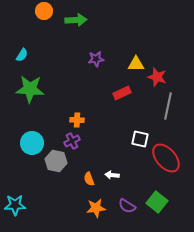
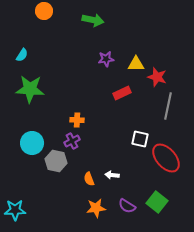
green arrow: moved 17 px right; rotated 15 degrees clockwise
purple star: moved 10 px right
cyan star: moved 5 px down
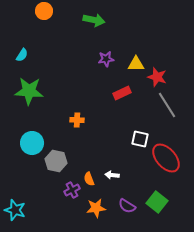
green arrow: moved 1 px right
green star: moved 1 px left, 2 px down
gray line: moved 1 px left, 1 px up; rotated 44 degrees counterclockwise
purple cross: moved 49 px down
cyan star: rotated 20 degrees clockwise
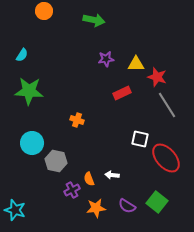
orange cross: rotated 16 degrees clockwise
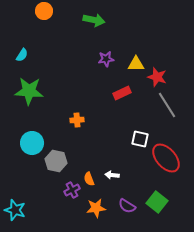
orange cross: rotated 24 degrees counterclockwise
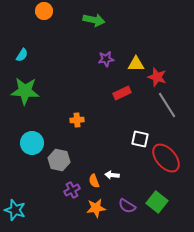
green star: moved 4 px left
gray hexagon: moved 3 px right, 1 px up
orange semicircle: moved 5 px right, 2 px down
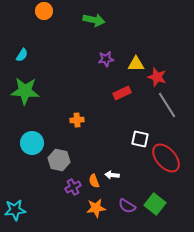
purple cross: moved 1 px right, 3 px up
green square: moved 2 px left, 2 px down
cyan star: rotated 25 degrees counterclockwise
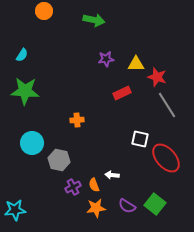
orange semicircle: moved 4 px down
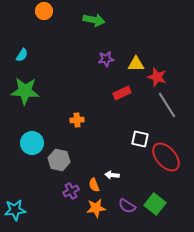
red ellipse: moved 1 px up
purple cross: moved 2 px left, 4 px down
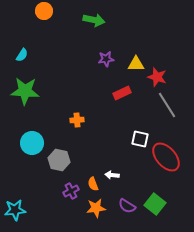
orange semicircle: moved 1 px left, 1 px up
